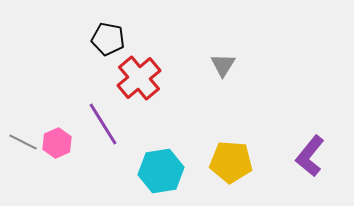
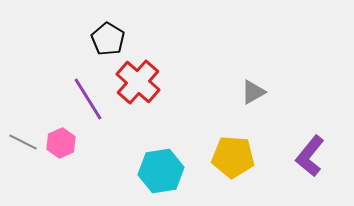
black pentagon: rotated 20 degrees clockwise
gray triangle: moved 30 px right, 27 px down; rotated 28 degrees clockwise
red cross: moved 1 px left, 4 px down; rotated 9 degrees counterclockwise
purple line: moved 15 px left, 25 px up
pink hexagon: moved 4 px right
yellow pentagon: moved 2 px right, 5 px up
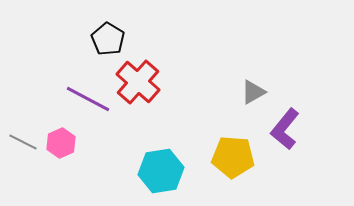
purple line: rotated 30 degrees counterclockwise
purple L-shape: moved 25 px left, 27 px up
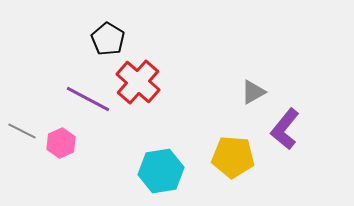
gray line: moved 1 px left, 11 px up
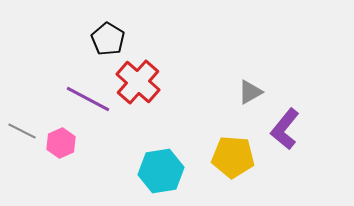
gray triangle: moved 3 px left
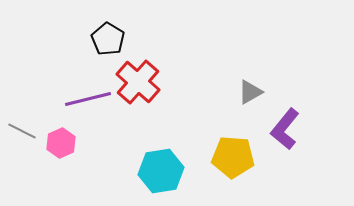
purple line: rotated 42 degrees counterclockwise
